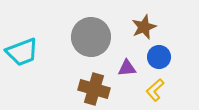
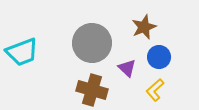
gray circle: moved 1 px right, 6 px down
purple triangle: rotated 48 degrees clockwise
brown cross: moved 2 px left, 1 px down
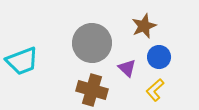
brown star: moved 1 px up
cyan trapezoid: moved 9 px down
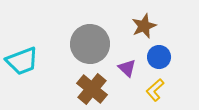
gray circle: moved 2 px left, 1 px down
brown cross: moved 1 px up; rotated 24 degrees clockwise
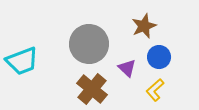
gray circle: moved 1 px left
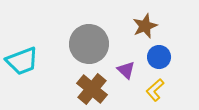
brown star: moved 1 px right
purple triangle: moved 1 px left, 2 px down
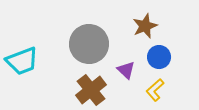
brown cross: moved 1 px left, 1 px down; rotated 12 degrees clockwise
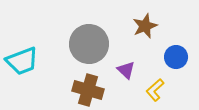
blue circle: moved 17 px right
brown cross: moved 3 px left; rotated 36 degrees counterclockwise
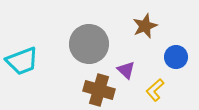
brown cross: moved 11 px right
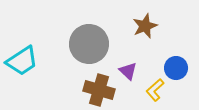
blue circle: moved 11 px down
cyan trapezoid: rotated 12 degrees counterclockwise
purple triangle: moved 2 px right, 1 px down
